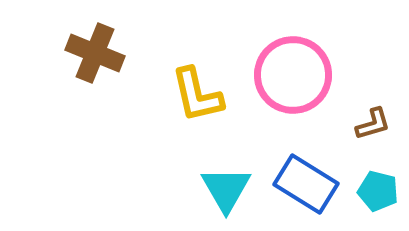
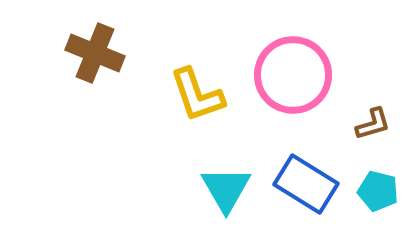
yellow L-shape: rotated 6 degrees counterclockwise
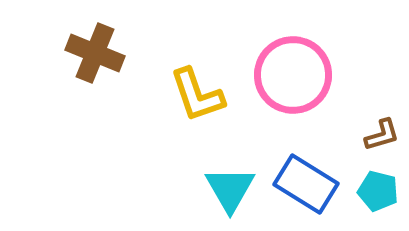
brown L-shape: moved 9 px right, 11 px down
cyan triangle: moved 4 px right
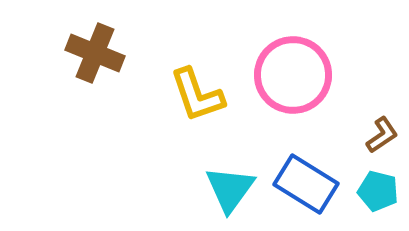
brown L-shape: rotated 18 degrees counterclockwise
cyan triangle: rotated 6 degrees clockwise
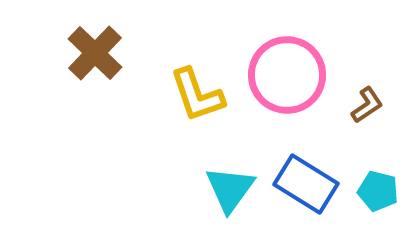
brown cross: rotated 22 degrees clockwise
pink circle: moved 6 px left
brown L-shape: moved 15 px left, 30 px up
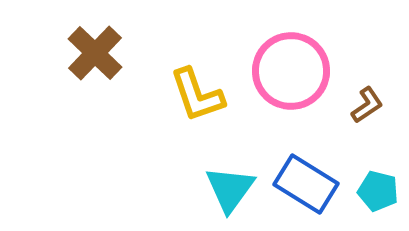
pink circle: moved 4 px right, 4 px up
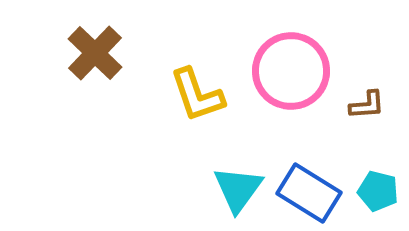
brown L-shape: rotated 30 degrees clockwise
blue rectangle: moved 3 px right, 9 px down
cyan triangle: moved 8 px right
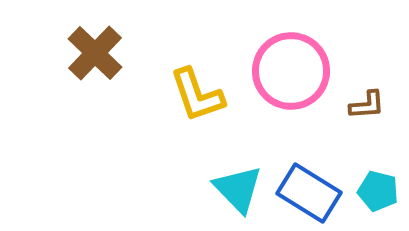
cyan triangle: rotated 20 degrees counterclockwise
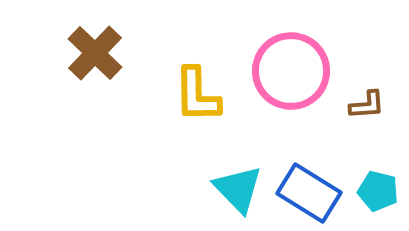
yellow L-shape: rotated 18 degrees clockwise
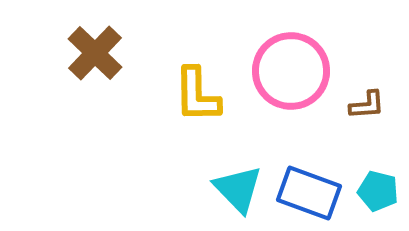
blue rectangle: rotated 12 degrees counterclockwise
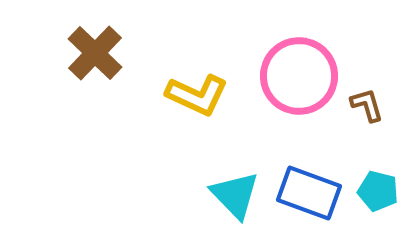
pink circle: moved 8 px right, 5 px down
yellow L-shape: rotated 64 degrees counterclockwise
brown L-shape: rotated 102 degrees counterclockwise
cyan triangle: moved 3 px left, 6 px down
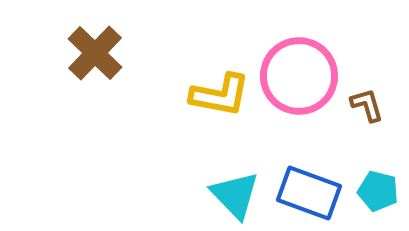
yellow L-shape: moved 23 px right; rotated 14 degrees counterclockwise
